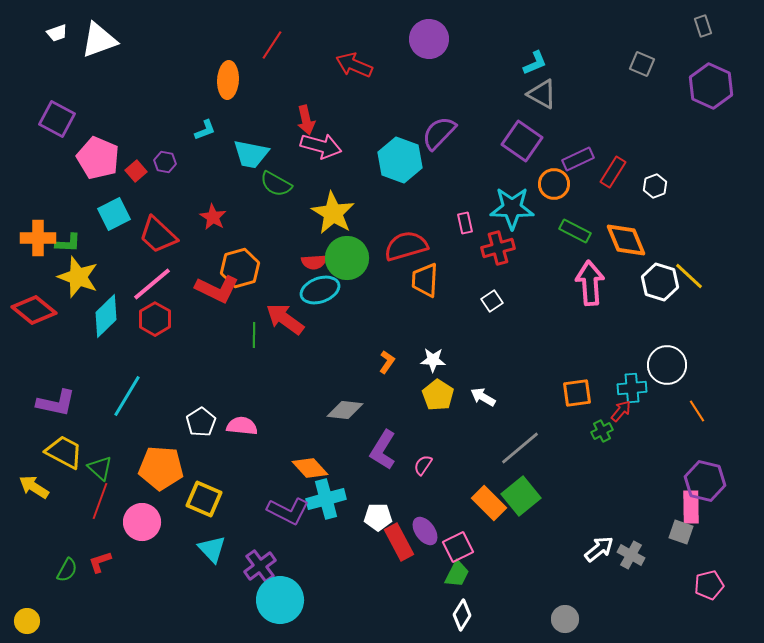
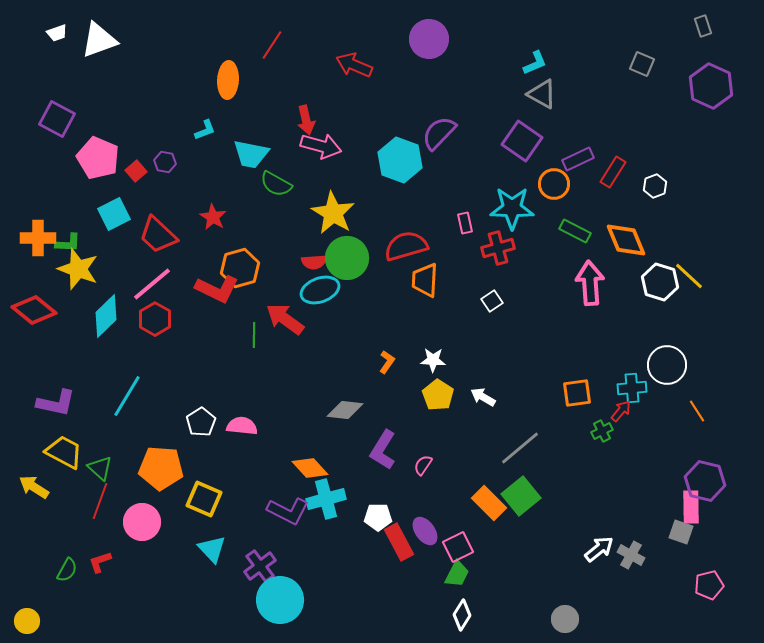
yellow star at (78, 277): moved 8 px up
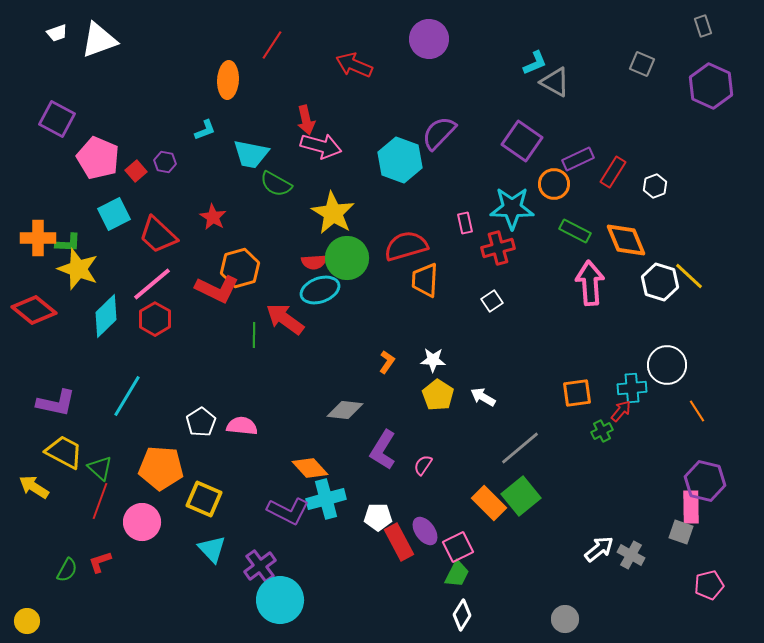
gray triangle at (542, 94): moved 13 px right, 12 px up
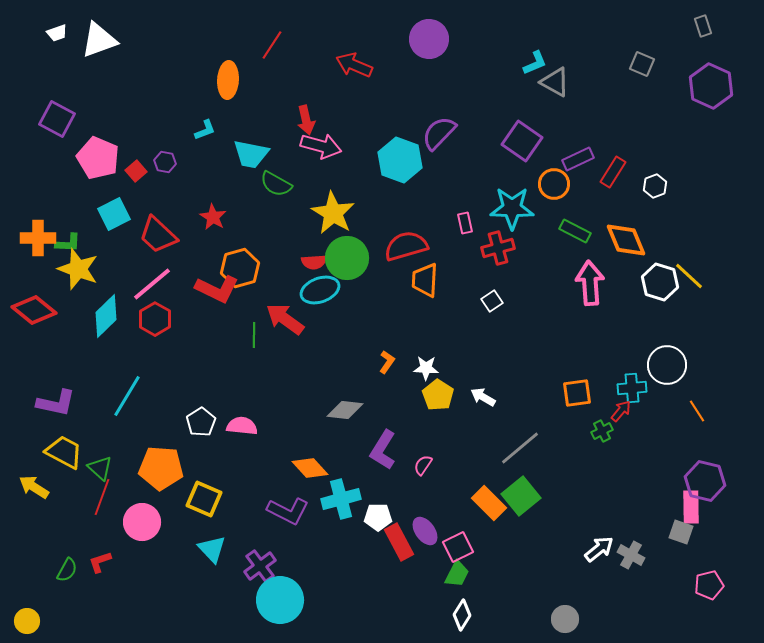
white star at (433, 360): moved 7 px left, 8 px down
cyan cross at (326, 499): moved 15 px right
red line at (100, 501): moved 2 px right, 4 px up
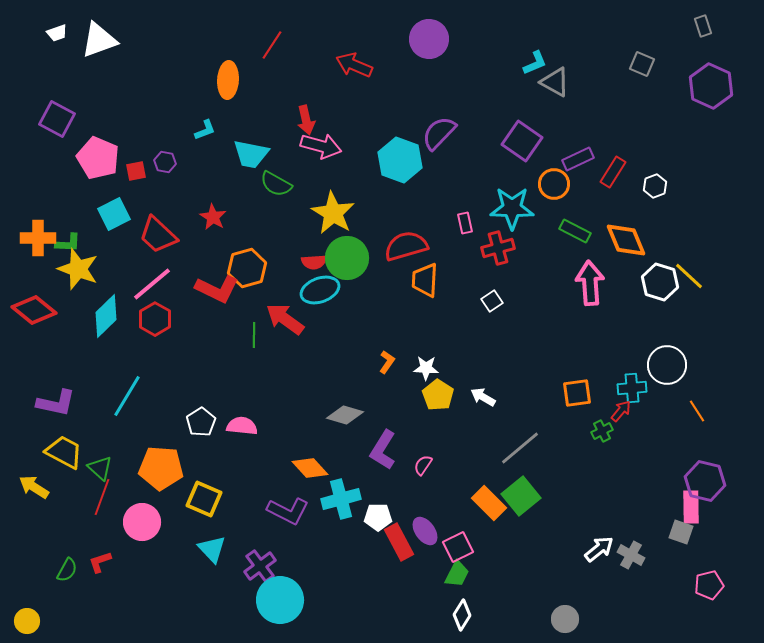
red square at (136, 171): rotated 30 degrees clockwise
orange hexagon at (240, 268): moved 7 px right
gray diamond at (345, 410): moved 5 px down; rotated 9 degrees clockwise
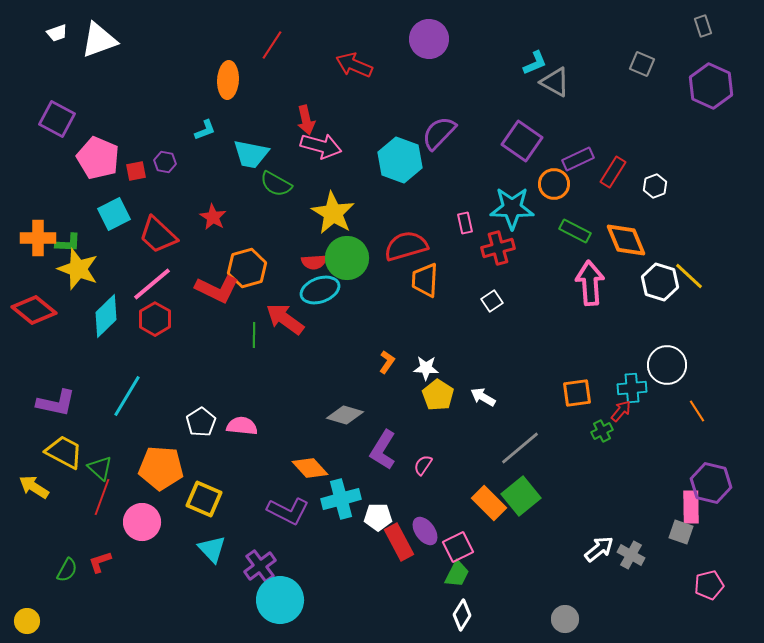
purple hexagon at (705, 481): moved 6 px right, 2 px down
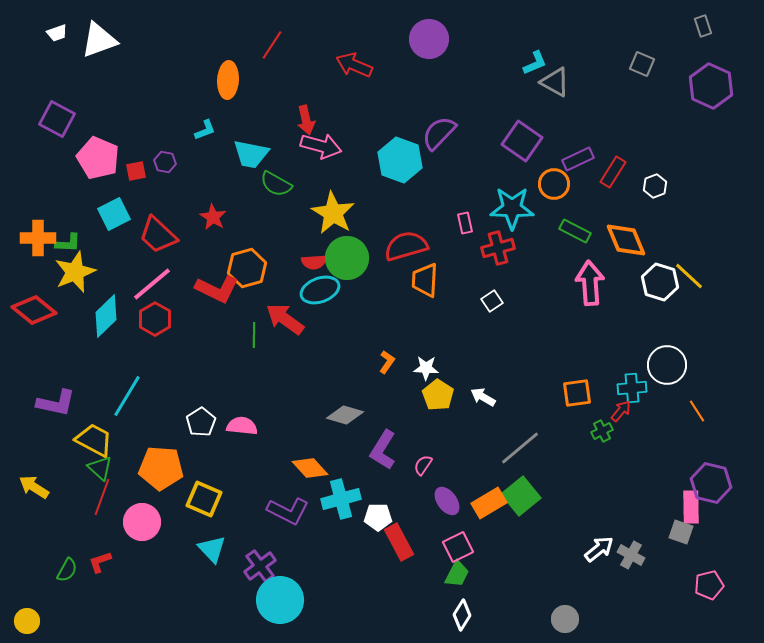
yellow star at (78, 269): moved 3 px left, 3 px down; rotated 30 degrees clockwise
yellow trapezoid at (64, 452): moved 30 px right, 12 px up
orange rectangle at (489, 503): rotated 76 degrees counterclockwise
purple ellipse at (425, 531): moved 22 px right, 30 px up
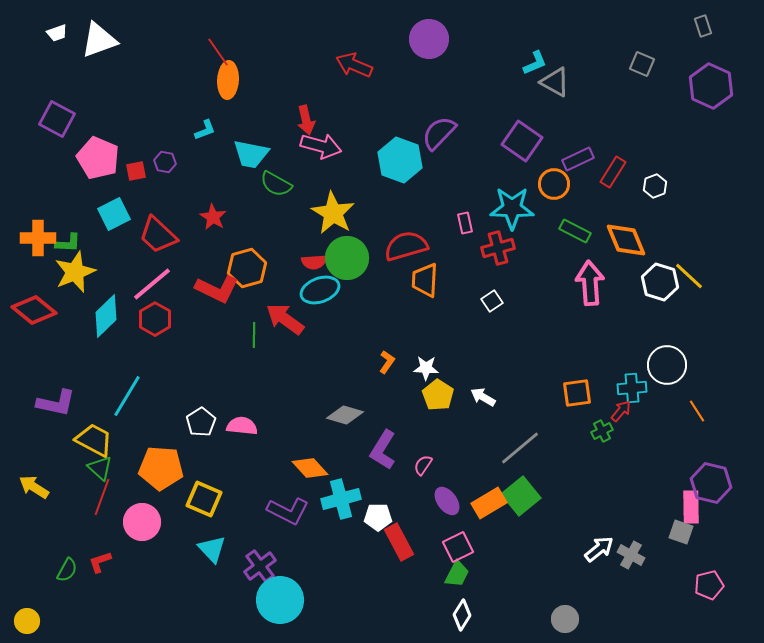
red line at (272, 45): moved 54 px left, 7 px down; rotated 68 degrees counterclockwise
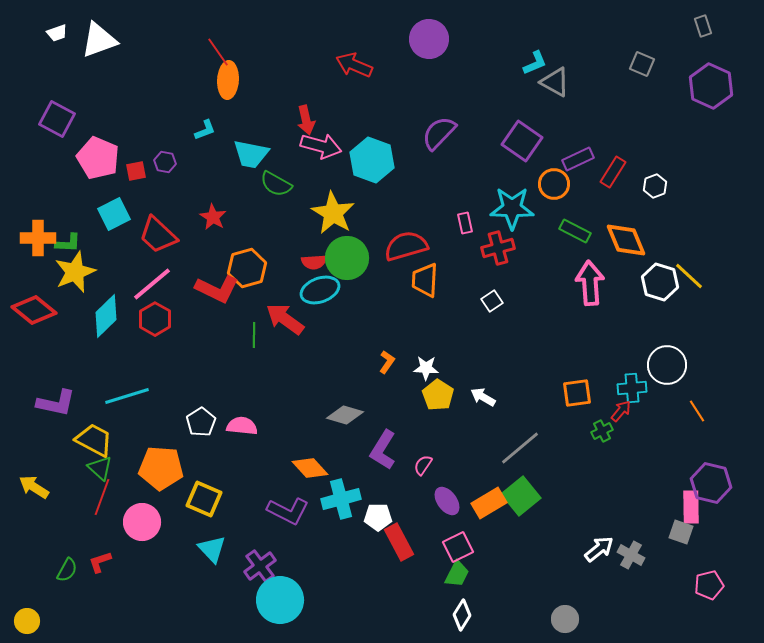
cyan hexagon at (400, 160): moved 28 px left
cyan line at (127, 396): rotated 42 degrees clockwise
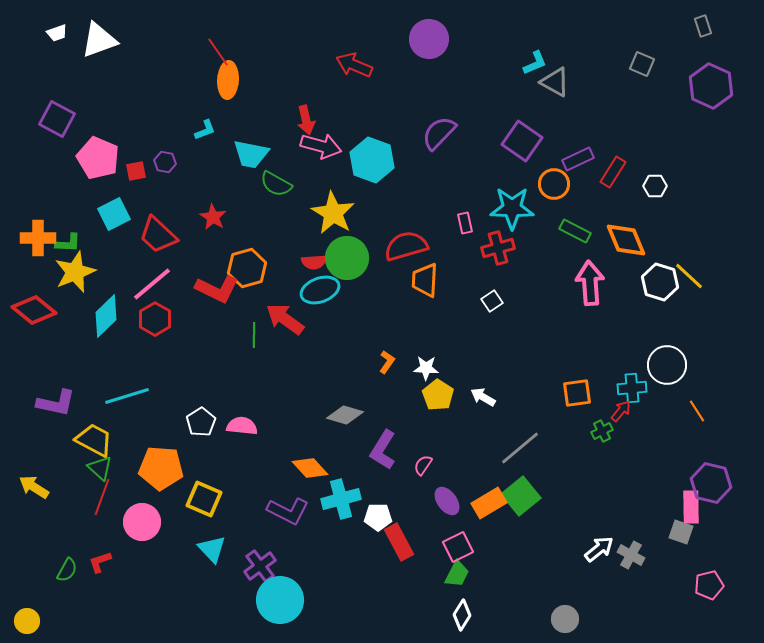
white hexagon at (655, 186): rotated 20 degrees clockwise
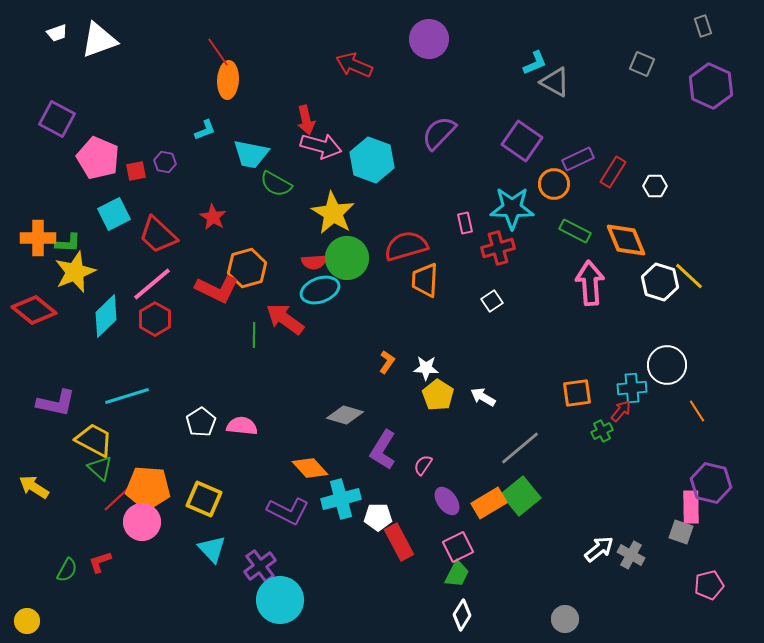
orange pentagon at (161, 468): moved 13 px left, 20 px down
red line at (102, 497): moved 17 px right; rotated 27 degrees clockwise
